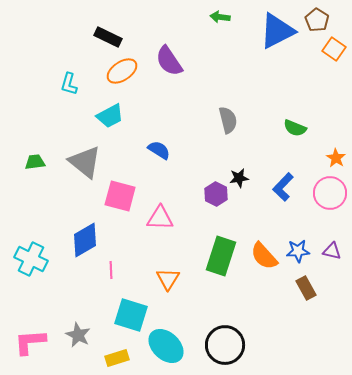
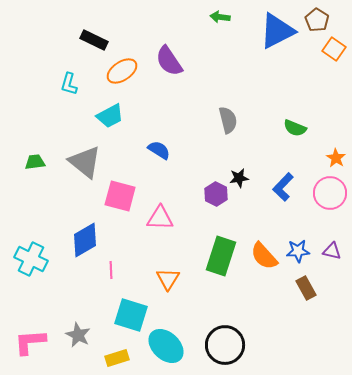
black rectangle: moved 14 px left, 3 px down
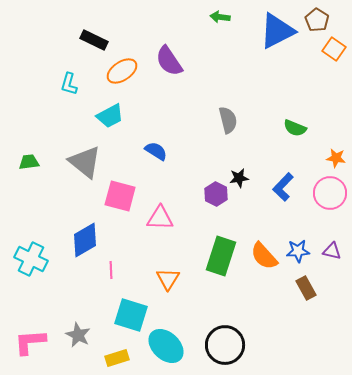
blue semicircle: moved 3 px left, 1 px down
orange star: rotated 24 degrees counterclockwise
green trapezoid: moved 6 px left
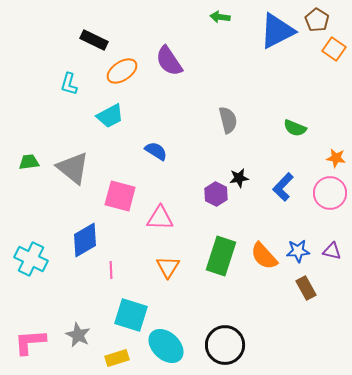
gray triangle: moved 12 px left, 6 px down
orange triangle: moved 12 px up
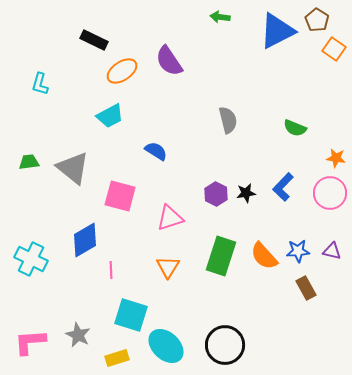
cyan L-shape: moved 29 px left
black star: moved 7 px right, 15 px down
pink triangle: moved 10 px right; rotated 20 degrees counterclockwise
